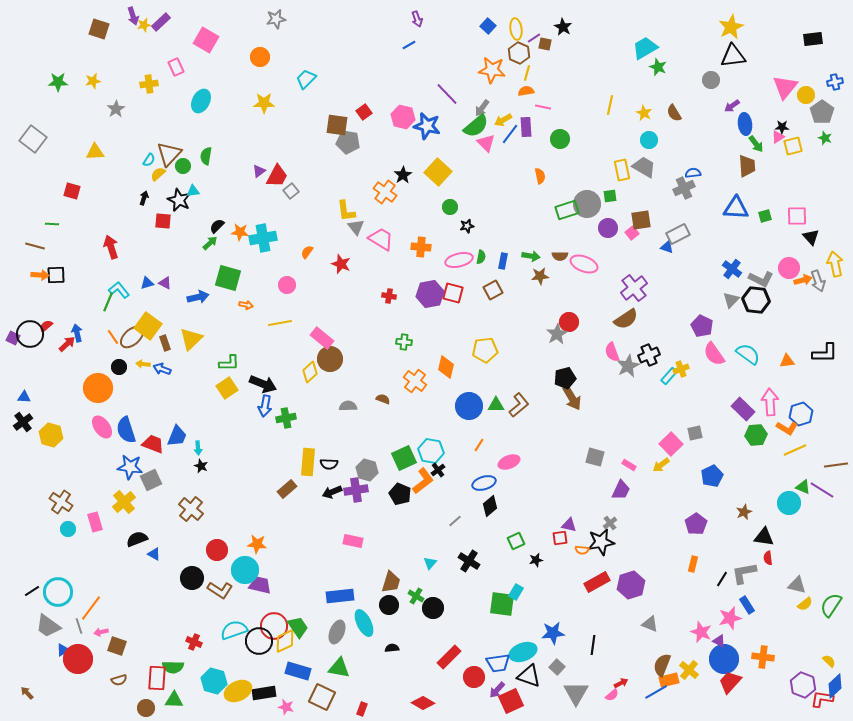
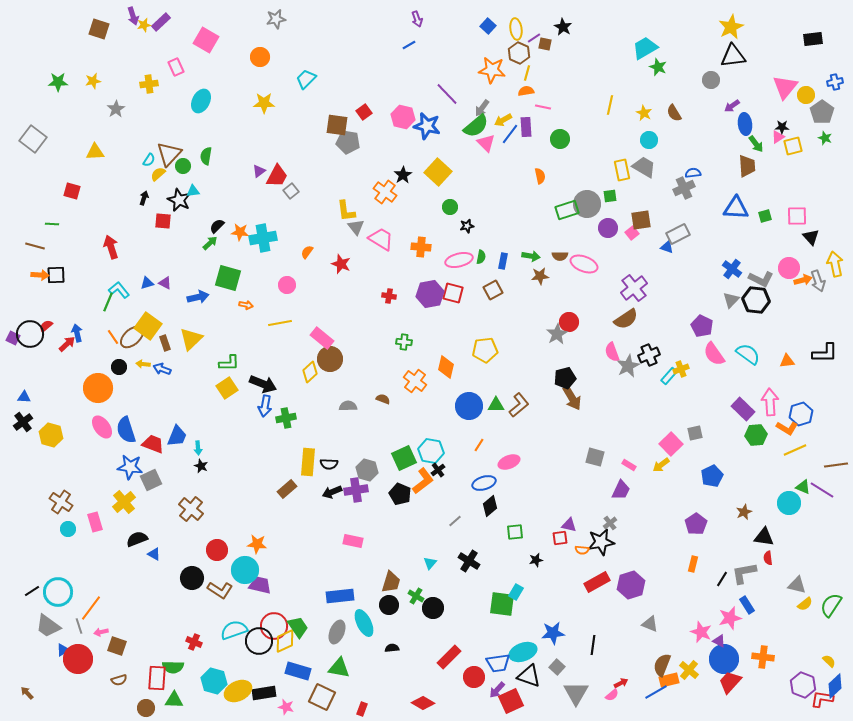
green square at (516, 541): moved 1 px left, 9 px up; rotated 18 degrees clockwise
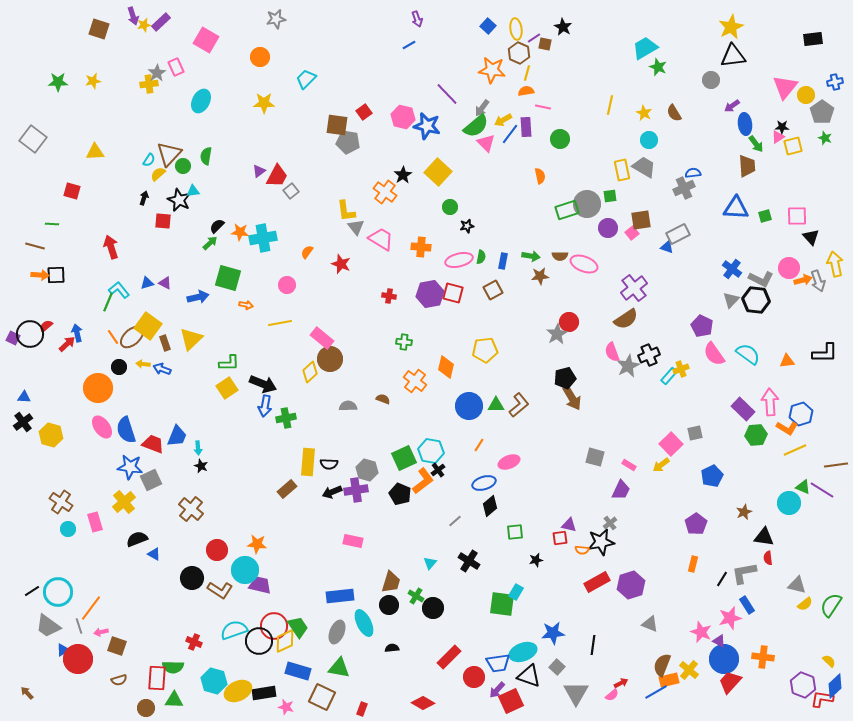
gray star at (116, 109): moved 41 px right, 36 px up
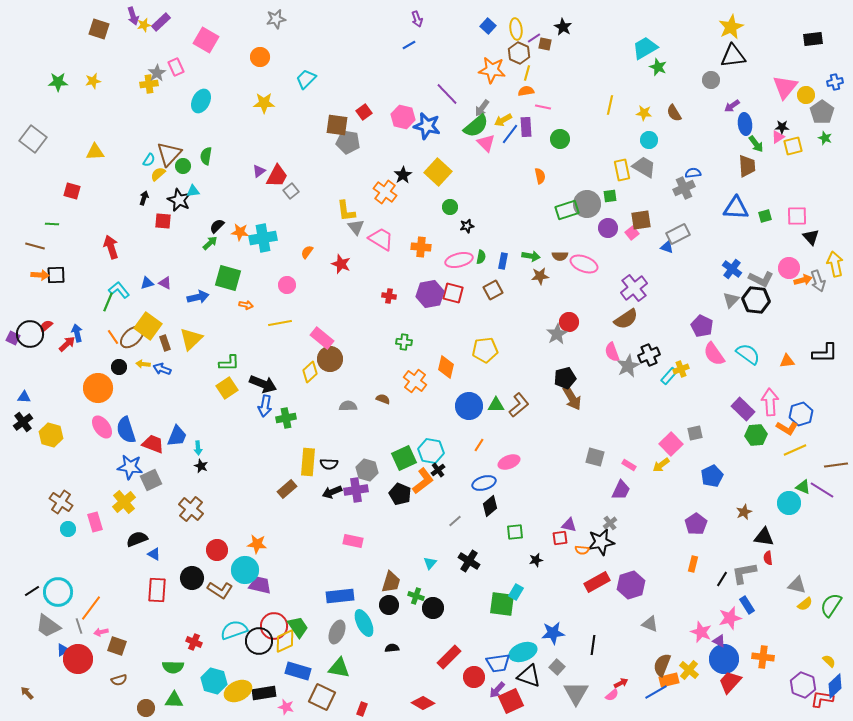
yellow star at (644, 113): rotated 21 degrees counterclockwise
green cross at (416, 596): rotated 14 degrees counterclockwise
red rectangle at (157, 678): moved 88 px up
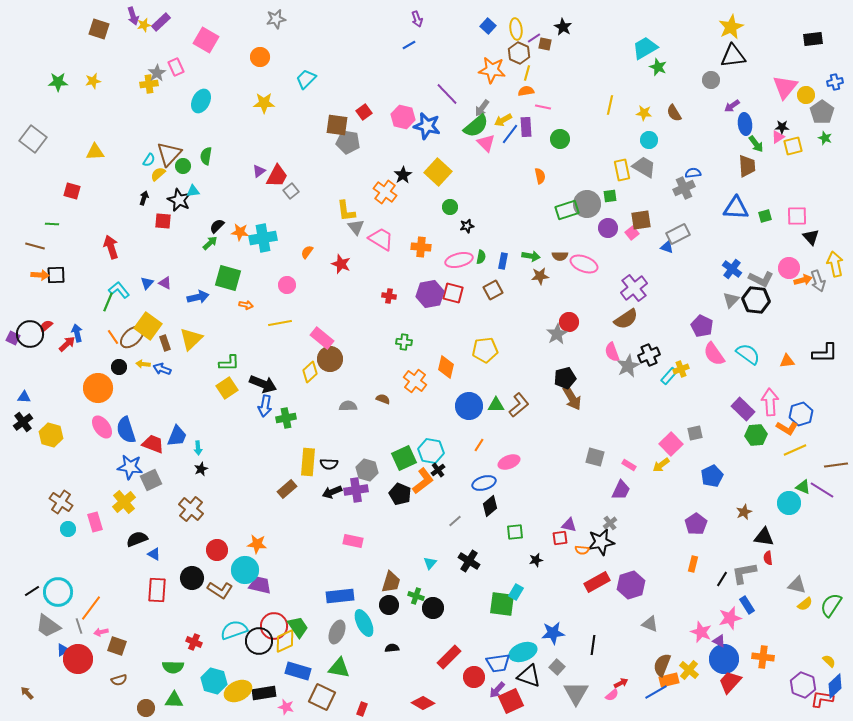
blue triangle at (147, 283): rotated 32 degrees counterclockwise
black star at (201, 466): moved 3 px down; rotated 24 degrees clockwise
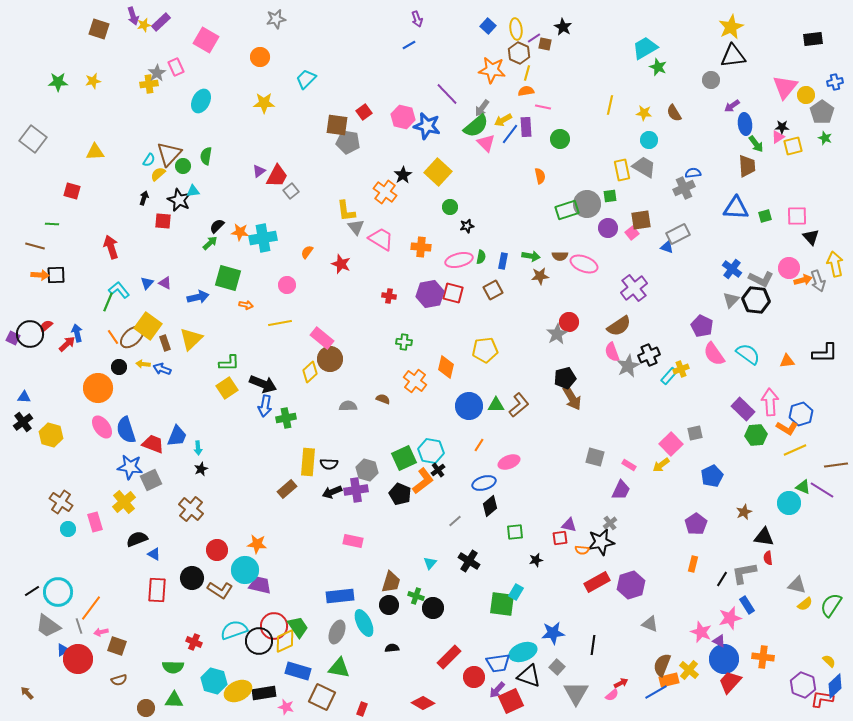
brown semicircle at (626, 319): moved 7 px left, 7 px down
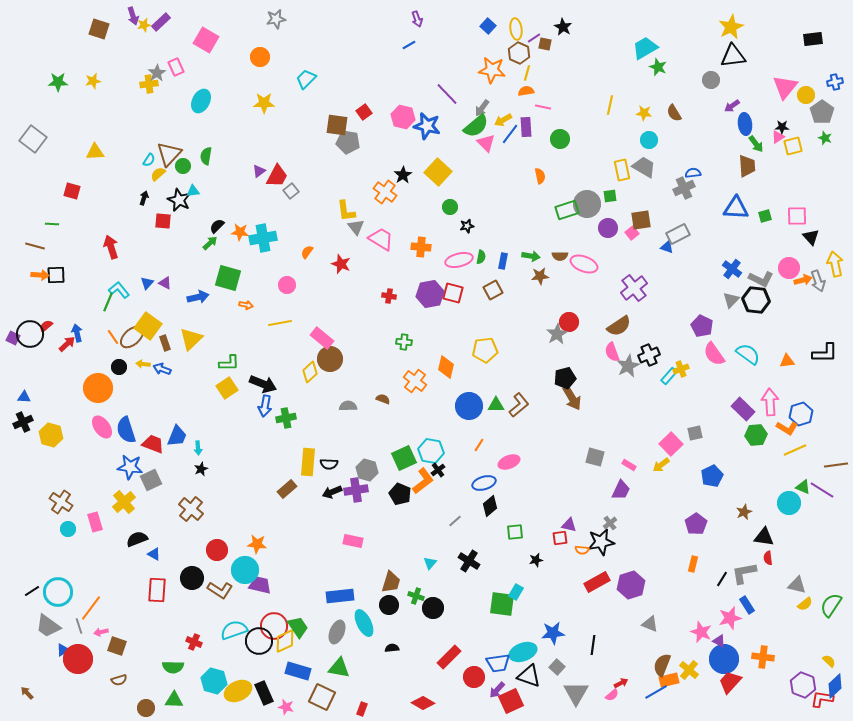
black cross at (23, 422): rotated 12 degrees clockwise
black rectangle at (264, 693): rotated 75 degrees clockwise
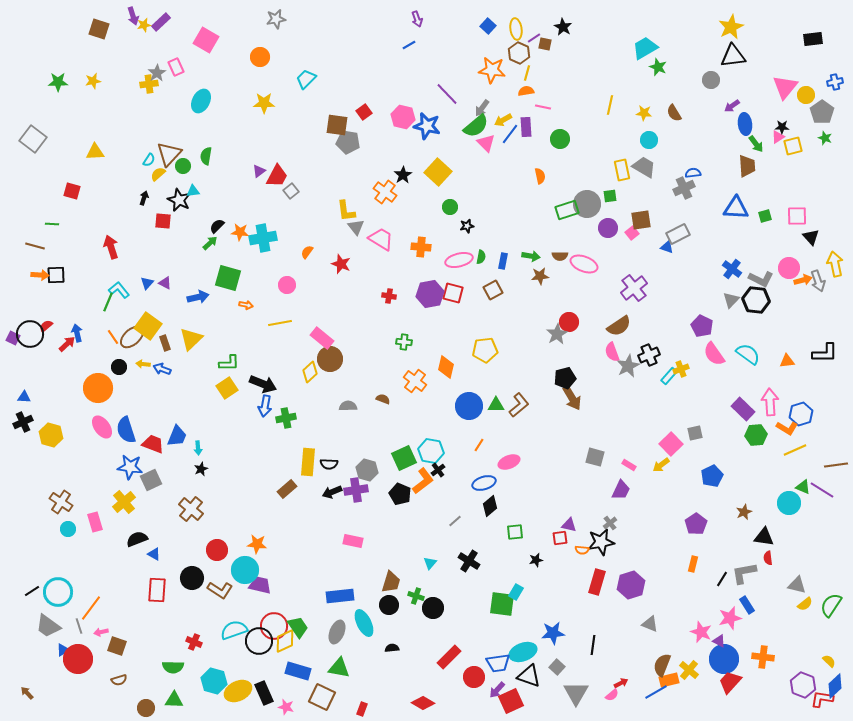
red rectangle at (597, 582): rotated 45 degrees counterclockwise
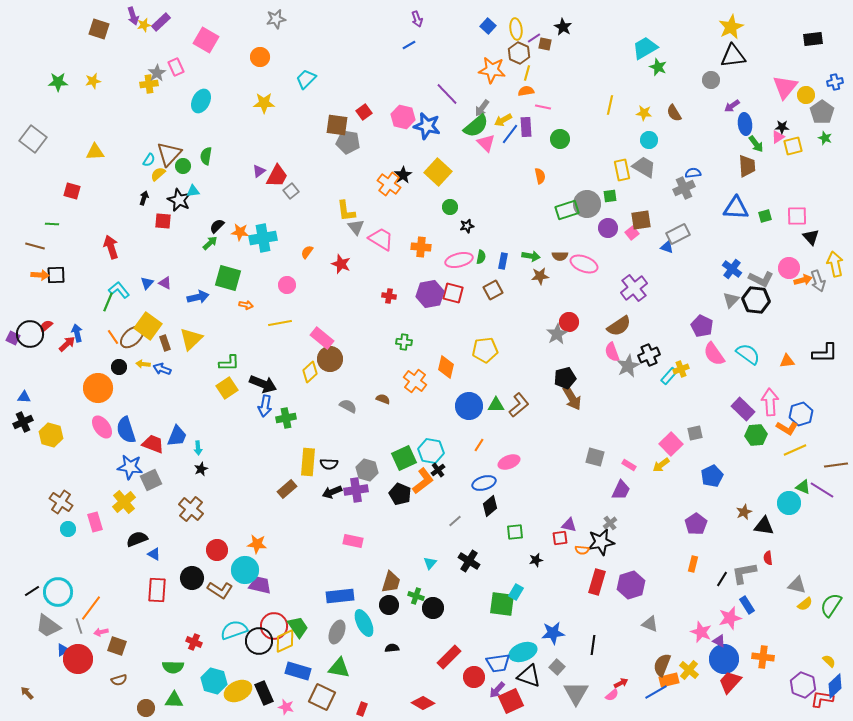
orange cross at (385, 192): moved 4 px right, 8 px up
gray semicircle at (348, 406): rotated 30 degrees clockwise
black triangle at (764, 537): moved 11 px up
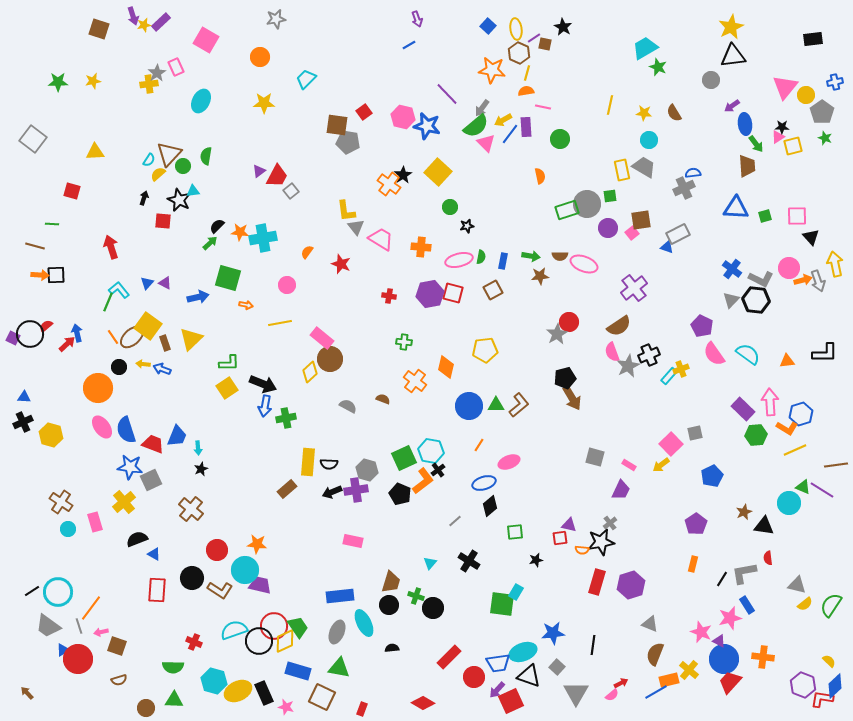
brown semicircle at (662, 665): moved 7 px left, 11 px up
